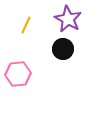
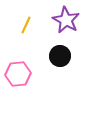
purple star: moved 2 px left, 1 px down
black circle: moved 3 px left, 7 px down
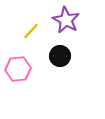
yellow line: moved 5 px right, 6 px down; rotated 18 degrees clockwise
pink hexagon: moved 5 px up
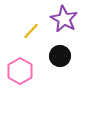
purple star: moved 2 px left, 1 px up
pink hexagon: moved 2 px right, 2 px down; rotated 25 degrees counterclockwise
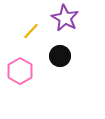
purple star: moved 1 px right, 1 px up
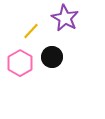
black circle: moved 8 px left, 1 px down
pink hexagon: moved 8 px up
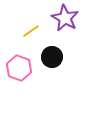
yellow line: rotated 12 degrees clockwise
pink hexagon: moved 1 px left, 5 px down; rotated 10 degrees counterclockwise
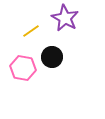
pink hexagon: moved 4 px right; rotated 10 degrees counterclockwise
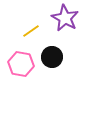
pink hexagon: moved 2 px left, 4 px up
